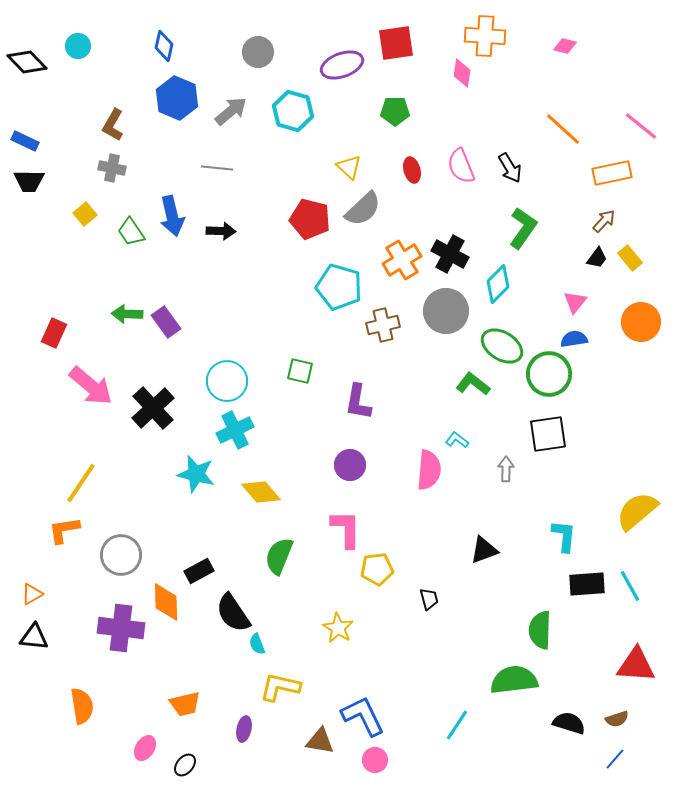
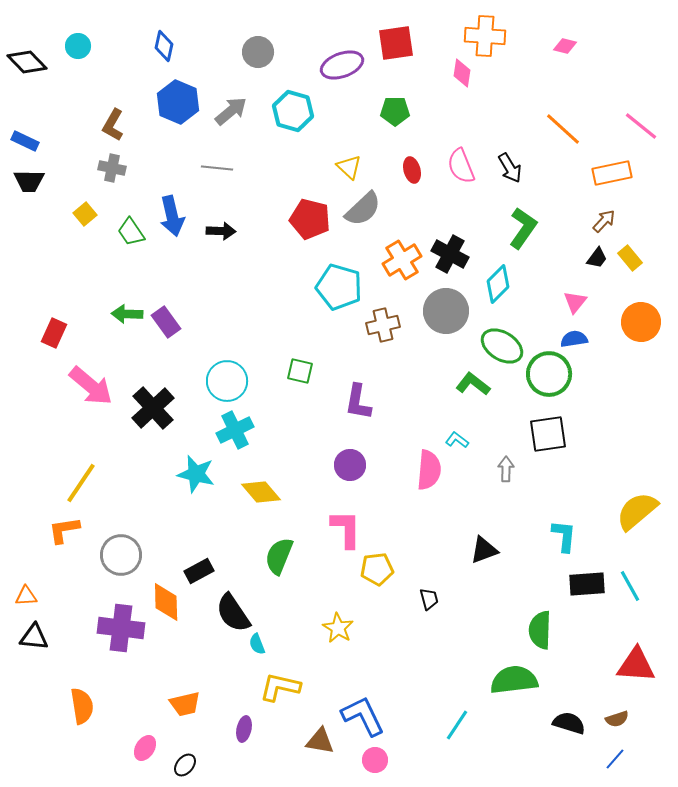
blue hexagon at (177, 98): moved 1 px right, 4 px down
orange triangle at (32, 594): moved 6 px left, 2 px down; rotated 25 degrees clockwise
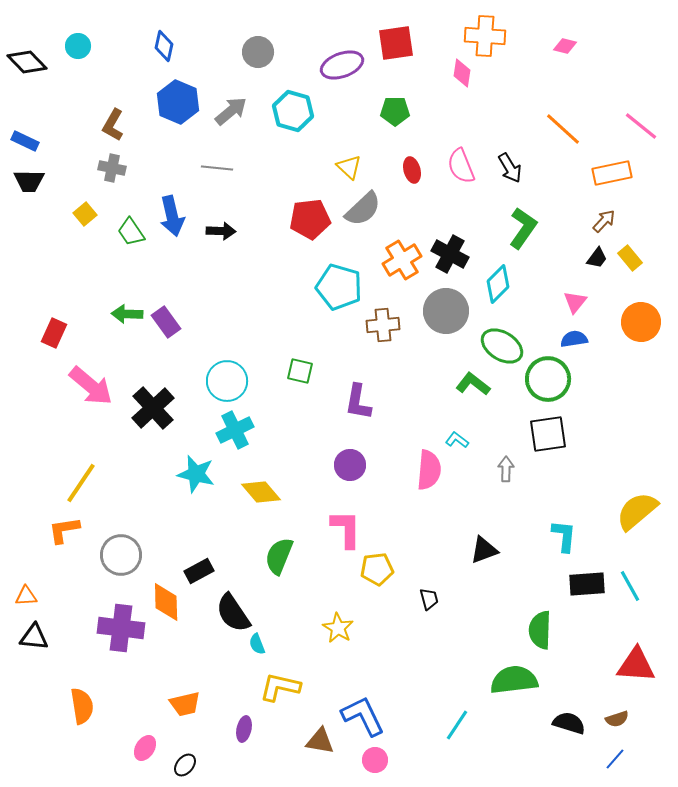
red pentagon at (310, 219): rotated 21 degrees counterclockwise
brown cross at (383, 325): rotated 8 degrees clockwise
green circle at (549, 374): moved 1 px left, 5 px down
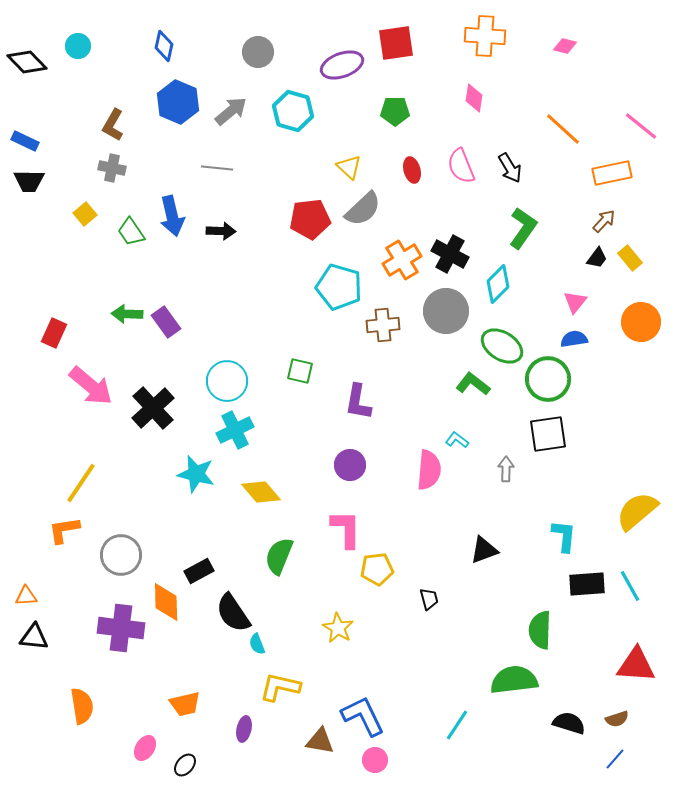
pink diamond at (462, 73): moved 12 px right, 25 px down
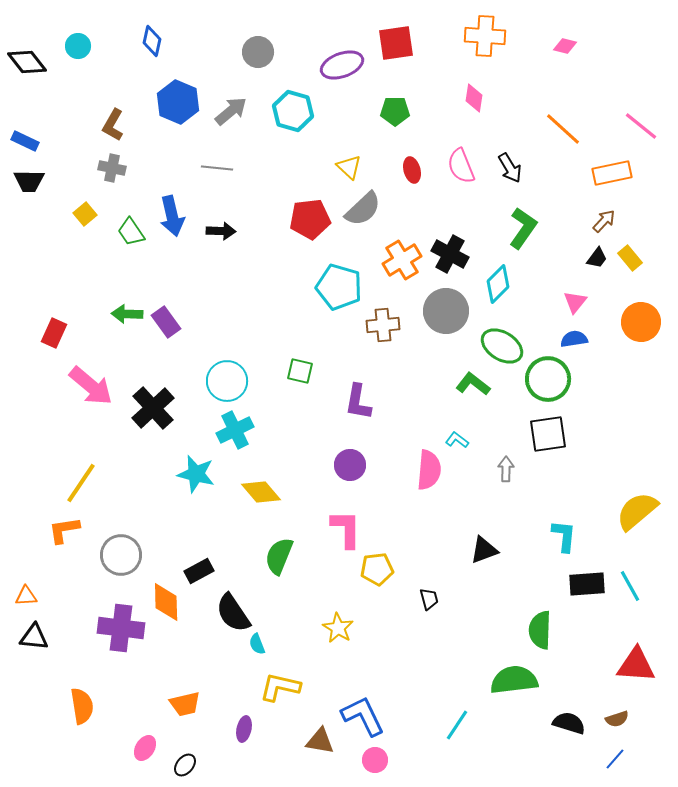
blue diamond at (164, 46): moved 12 px left, 5 px up
black diamond at (27, 62): rotated 6 degrees clockwise
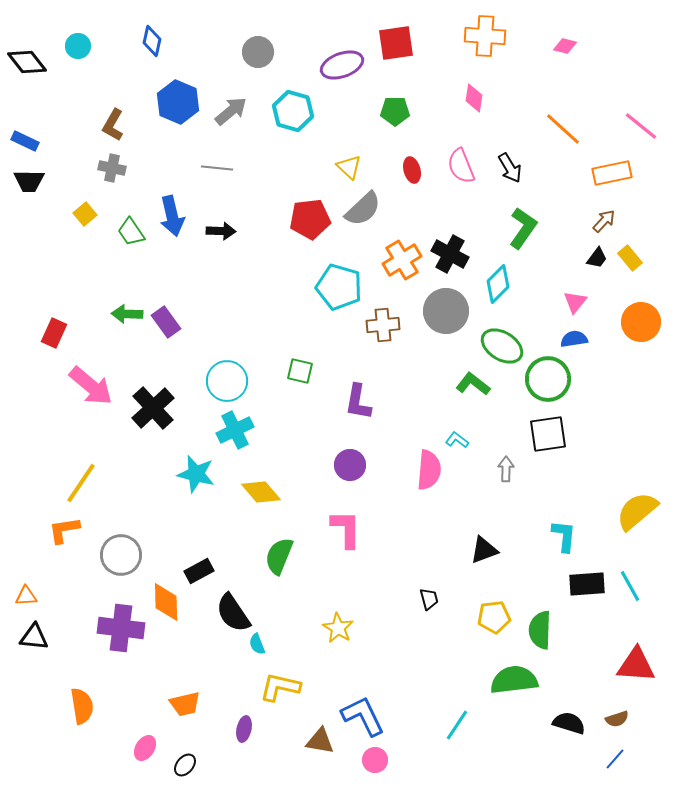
yellow pentagon at (377, 569): moved 117 px right, 48 px down
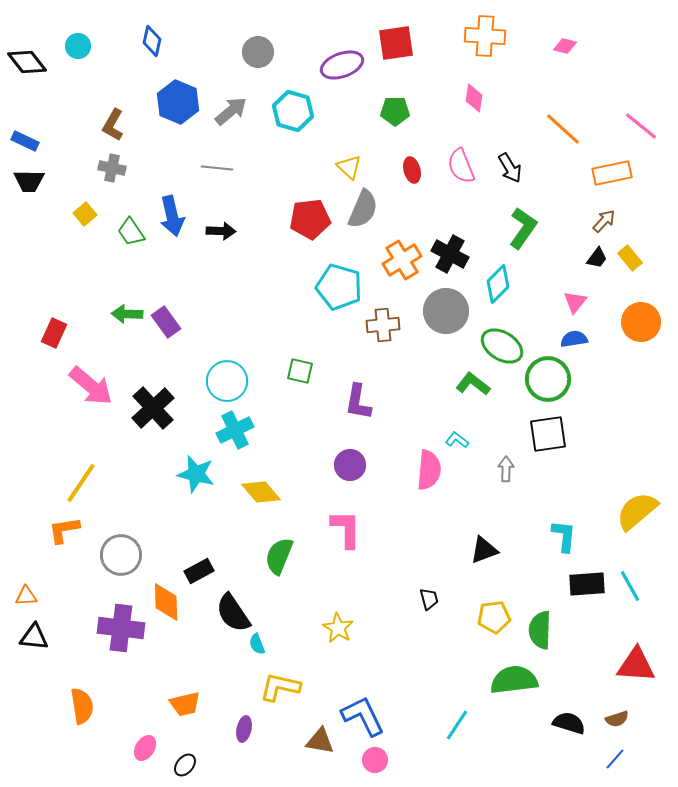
gray semicircle at (363, 209): rotated 24 degrees counterclockwise
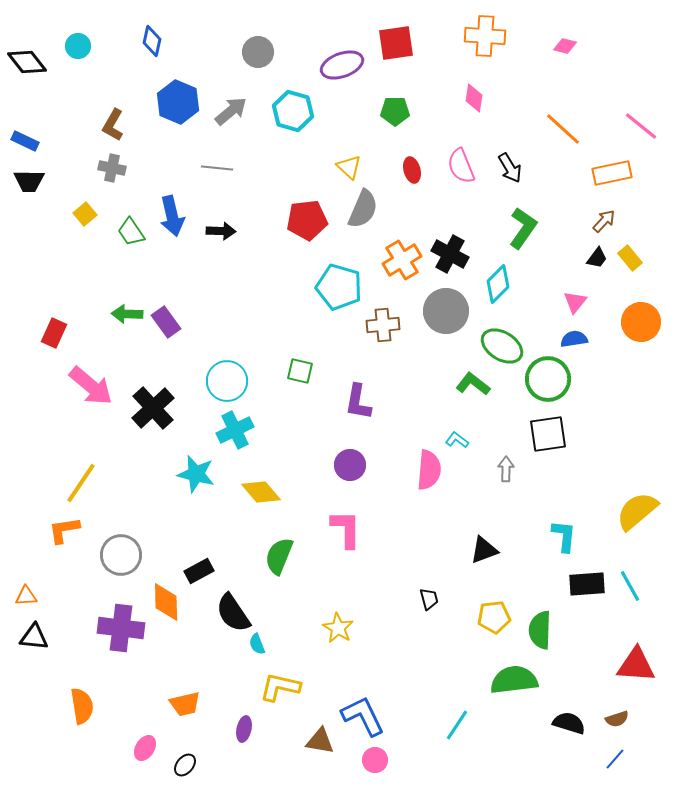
red pentagon at (310, 219): moved 3 px left, 1 px down
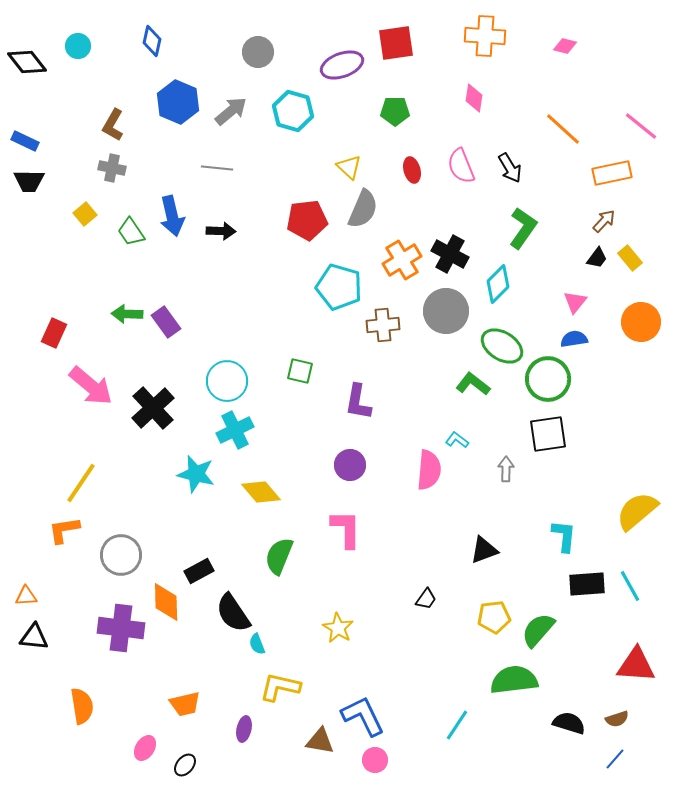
black trapezoid at (429, 599): moved 3 px left; rotated 50 degrees clockwise
green semicircle at (540, 630): moved 2 px left; rotated 39 degrees clockwise
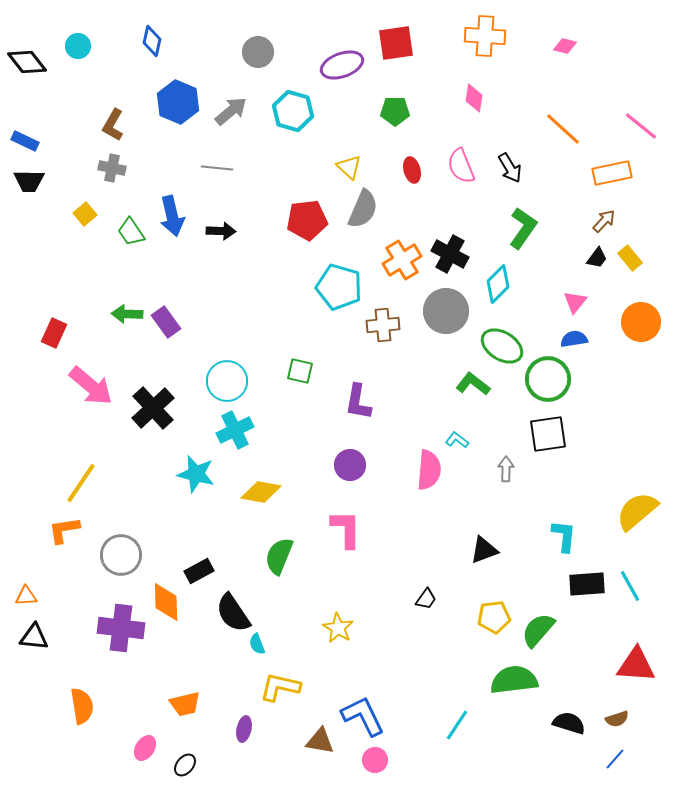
yellow diamond at (261, 492): rotated 39 degrees counterclockwise
